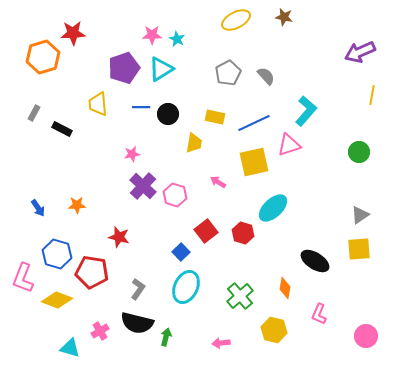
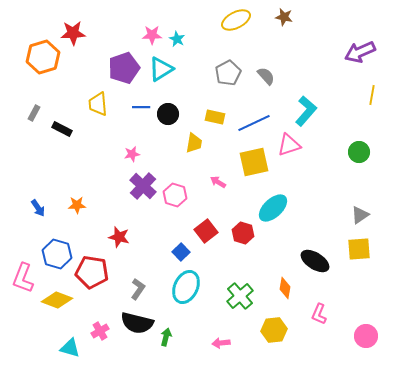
yellow hexagon at (274, 330): rotated 20 degrees counterclockwise
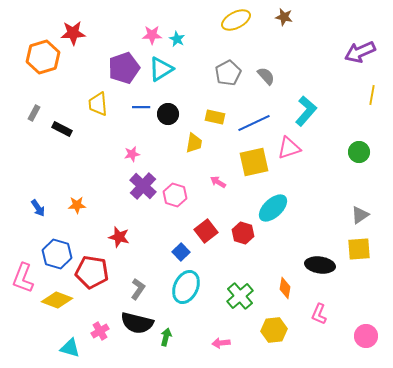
pink triangle at (289, 145): moved 3 px down
black ellipse at (315, 261): moved 5 px right, 4 px down; rotated 24 degrees counterclockwise
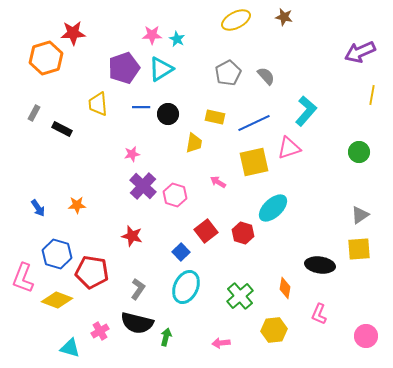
orange hexagon at (43, 57): moved 3 px right, 1 px down
red star at (119, 237): moved 13 px right, 1 px up
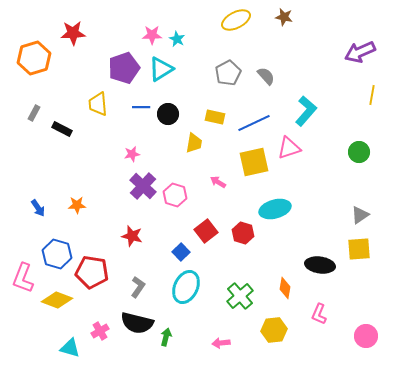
orange hexagon at (46, 58): moved 12 px left
cyan ellipse at (273, 208): moved 2 px right, 1 px down; rotated 28 degrees clockwise
gray L-shape at (138, 289): moved 2 px up
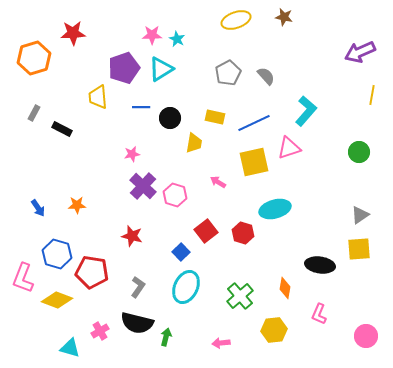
yellow ellipse at (236, 20): rotated 8 degrees clockwise
yellow trapezoid at (98, 104): moved 7 px up
black circle at (168, 114): moved 2 px right, 4 px down
